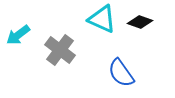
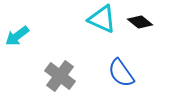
black diamond: rotated 20 degrees clockwise
cyan arrow: moved 1 px left, 1 px down
gray cross: moved 26 px down
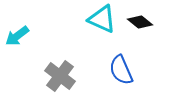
blue semicircle: moved 3 px up; rotated 12 degrees clockwise
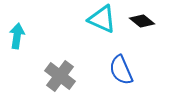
black diamond: moved 2 px right, 1 px up
cyan arrow: rotated 135 degrees clockwise
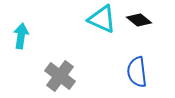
black diamond: moved 3 px left, 1 px up
cyan arrow: moved 4 px right
blue semicircle: moved 16 px right, 2 px down; rotated 16 degrees clockwise
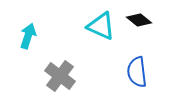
cyan triangle: moved 1 px left, 7 px down
cyan arrow: moved 7 px right; rotated 10 degrees clockwise
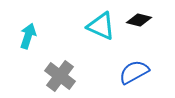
black diamond: rotated 25 degrees counterclockwise
blue semicircle: moved 3 px left; rotated 68 degrees clockwise
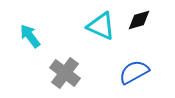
black diamond: rotated 30 degrees counterclockwise
cyan arrow: moved 2 px right; rotated 55 degrees counterclockwise
gray cross: moved 5 px right, 3 px up
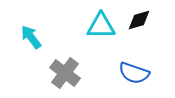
cyan triangle: rotated 24 degrees counterclockwise
cyan arrow: moved 1 px right, 1 px down
blue semicircle: moved 1 px down; rotated 132 degrees counterclockwise
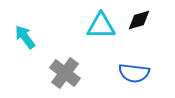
cyan arrow: moved 6 px left
blue semicircle: rotated 12 degrees counterclockwise
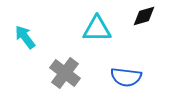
black diamond: moved 5 px right, 4 px up
cyan triangle: moved 4 px left, 3 px down
blue semicircle: moved 8 px left, 4 px down
